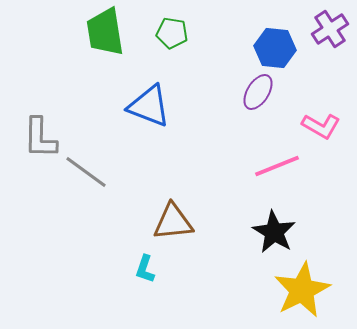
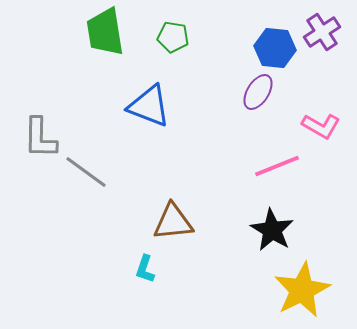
purple cross: moved 8 px left, 3 px down
green pentagon: moved 1 px right, 4 px down
black star: moved 2 px left, 2 px up
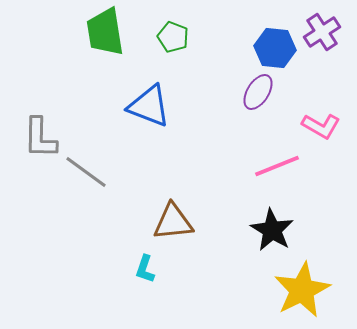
green pentagon: rotated 12 degrees clockwise
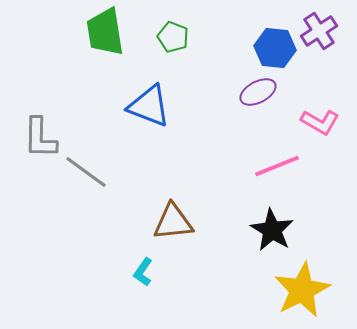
purple cross: moved 3 px left, 1 px up
purple ellipse: rotated 30 degrees clockwise
pink L-shape: moved 1 px left, 4 px up
cyan L-shape: moved 2 px left, 3 px down; rotated 16 degrees clockwise
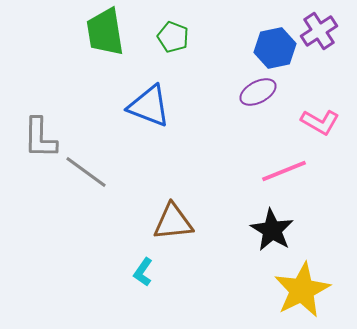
blue hexagon: rotated 18 degrees counterclockwise
pink line: moved 7 px right, 5 px down
